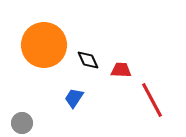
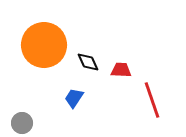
black diamond: moved 2 px down
red line: rotated 9 degrees clockwise
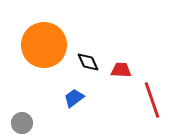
blue trapezoid: rotated 20 degrees clockwise
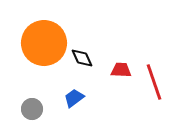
orange circle: moved 2 px up
black diamond: moved 6 px left, 4 px up
red line: moved 2 px right, 18 px up
gray circle: moved 10 px right, 14 px up
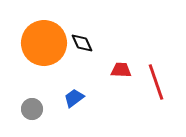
black diamond: moved 15 px up
red line: moved 2 px right
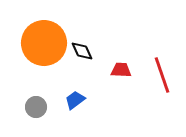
black diamond: moved 8 px down
red line: moved 6 px right, 7 px up
blue trapezoid: moved 1 px right, 2 px down
gray circle: moved 4 px right, 2 px up
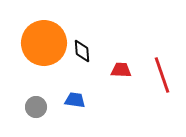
black diamond: rotated 20 degrees clockwise
blue trapezoid: rotated 45 degrees clockwise
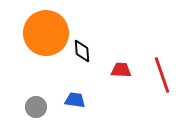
orange circle: moved 2 px right, 10 px up
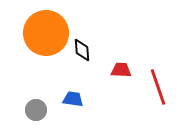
black diamond: moved 1 px up
red line: moved 4 px left, 12 px down
blue trapezoid: moved 2 px left, 1 px up
gray circle: moved 3 px down
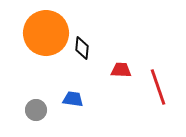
black diamond: moved 2 px up; rotated 10 degrees clockwise
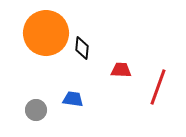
red line: rotated 39 degrees clockwise
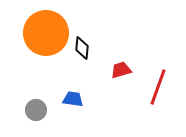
red trapezoid: rotated 20 degrees counterclockwise
